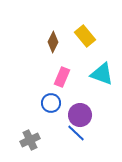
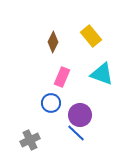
yellow rectangle: moved 6 px right
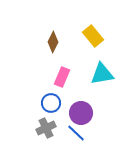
yellow rectangle: moved 2 px right
cyan triangle: rotated 30 degrees counterclockwise
purple circle: moved 1 px right, 2 px up
gray cross: moved 16 px right, 12 px up
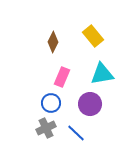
purple circle: moved 9 px right, 9 px up
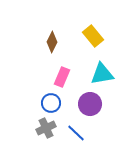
brown diamond: moved 1 px left
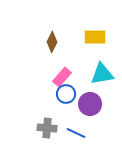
yellow rectangle: moved 2 px right, 1 px down; rotated 50 degrees counterclockwise
pink rectangle: rotated 18 degrees clockwise
blue circle: moved 15 px right, 9 px up
gray cross: moved 1 px right; rotated 30 degrees clockwise
blue line: rotated 18 degrees counterclockwise
